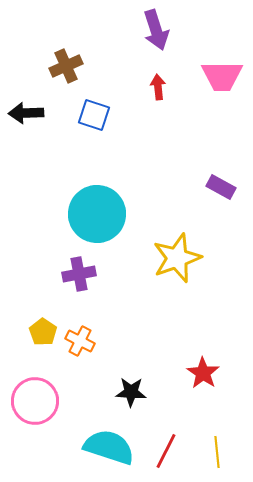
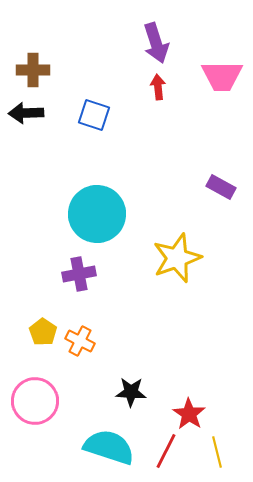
purple arrow: moved 13 px down
brown cross: moved 33 px left, 4 px down; rotated 24 degrees clockwise
red star: moved 14 px left, 41 px down
yellow line: rotated 8 degrees counterclockwise
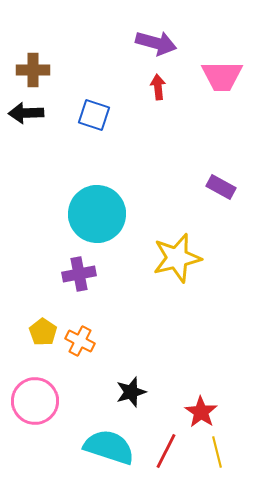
purple arrow: rotated 57 degrees counterclockwise
yellow star: rotated 6 degrees clockwise
black star: rotated 20 degrees counterclockwise
red star: moved 12 px right, 2 px up
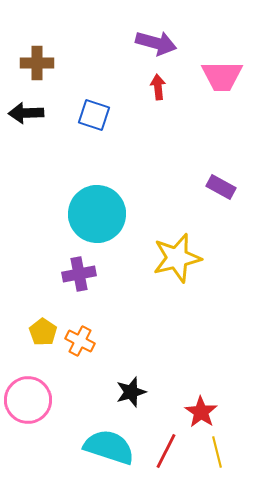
brown cross: moved 4 px right, 7 px up
pink circle: moved 7 px left, 1 px up
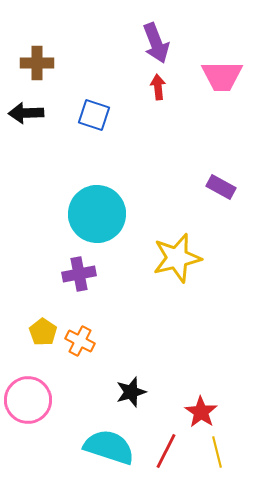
purple arrow: rotated 54 degrees clockwise
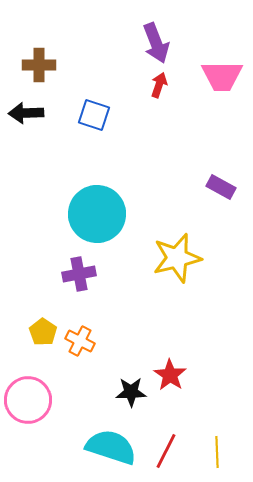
brown cross: moved 2 px right, 2 px down
red arrow: moved 1 px right, 2 px up; rotated 25 degrees clockwise
black star: rotated 16 degrees clockwise
red star: moved 31 px left, 37 px up
cyan semicircle: moved 2 px right
yellow line: rotated 12 degrees clockwise
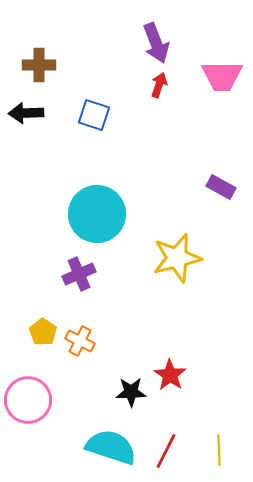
purple cross: rotated 12 degrees counterclockwise
yellow line: moved 2 px right, 2 px up
